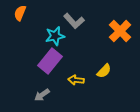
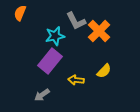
gray L-shape: moved 2 px right; rotated 15 degrees clockwise
orange cross: moved 21 px left
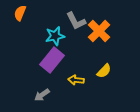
purple rectangle: moved 2 px right, 1 px up
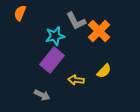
gray arrow: rotated 119 degrees counterclockwise
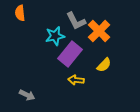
orange semicircle: rotated 28 degrees counterclockwise
purple rectangle: moved 18 px right, 6 px up
yellow semicircle: moved 6 px up
gray arrow: moved 15 px left
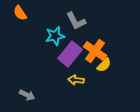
orange semicircle: rotated 28 degrees counterclockwise
orange cross: moved 4 px left, 20 px down; rotated 10 degrees counterclockwise
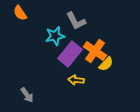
yellow semicircle: moved 2 px right, 1 px up
gray arrow: rotated 28 degrees clockwise
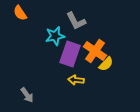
purple rectangle: rotated 20 degrees counterclockwise
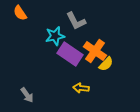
purple rectangle: rotated 75 degrees counterclockwise
yellow arrow: moved 5 px right, 8 px down
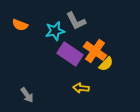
orange semicircle: moved 12 px down; rotated 35 degrees counterclockwise
cyan star: moved 5 px up
